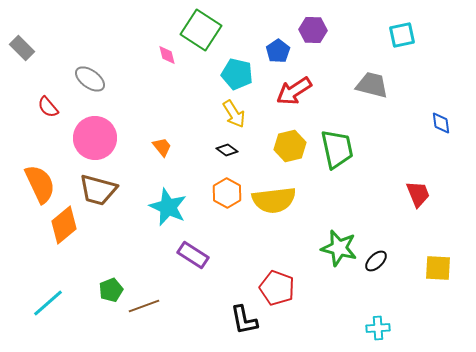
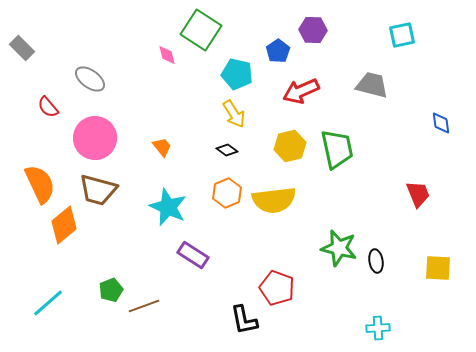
red arrow: moved 7 px right; rotated 9 degrees clockwise
orange hexagon: rotated 8 degrees clockwise
black ellipse: rotated 55 degrees counterclockwise
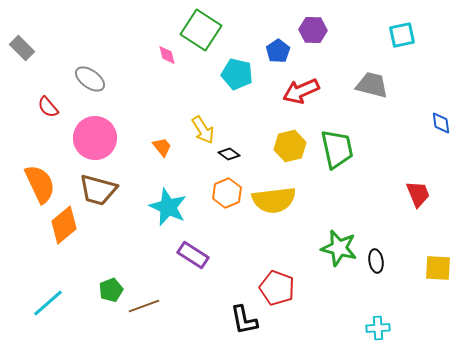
yellow arrow: moved 31 px left, 16 px down
black diamond: moved 2 px right, 4 px down
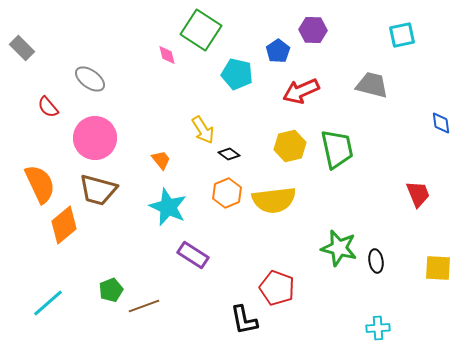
orange trapezoid: moved 1 px left, 13 px down
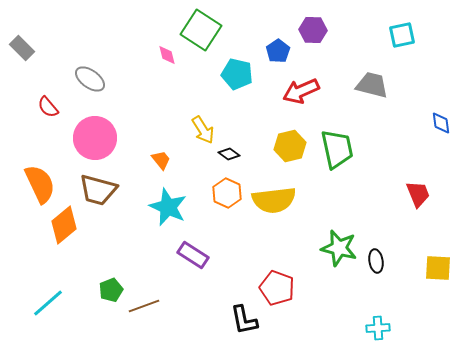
orange hexagon: rotated 12 degrees counterclockwise
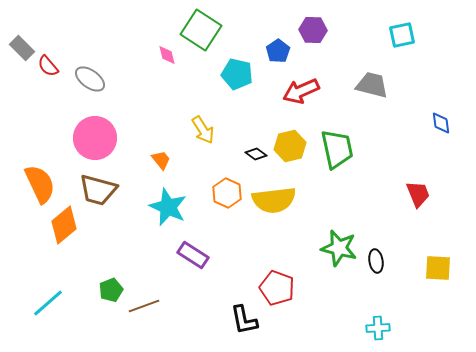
red semicircle: moved 41 px up
black diamond: moved 27 px right
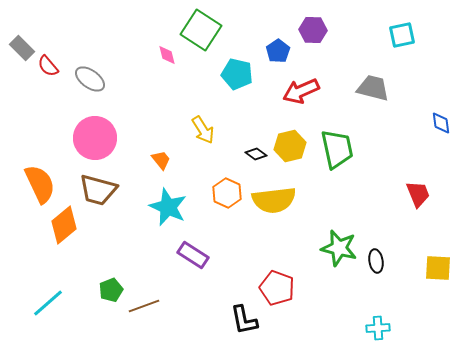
gray trapezoid: moved 1 px right, 3 px down
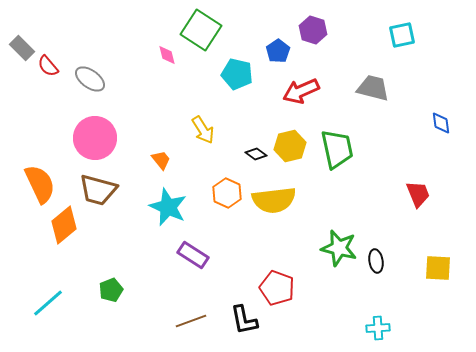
purple hexagon: rotated 16 degrees clockwise
brown line: moved 47 px right, 15 px down
